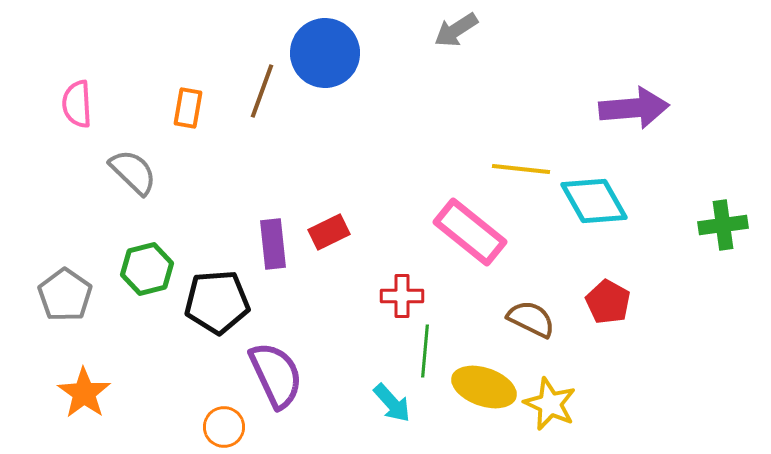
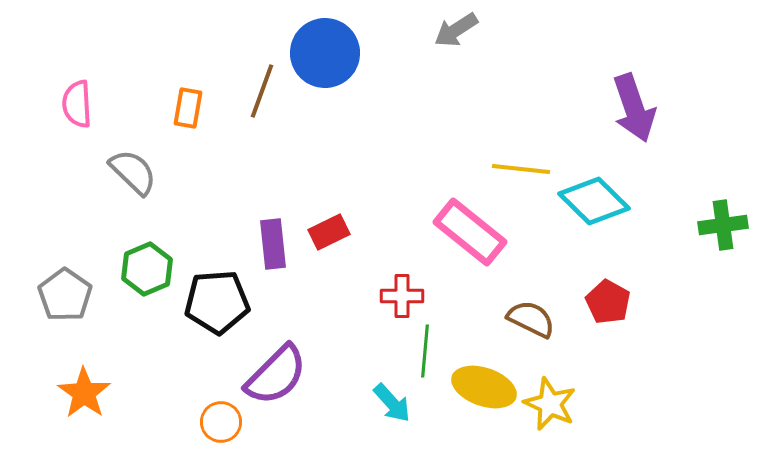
purple arrow: rotated 76 degrees clockwise
cyan diamond: rotated 16 degrees counterclockwise
green hexagon: rotated 9 degrees counterclockwise
purple semicircle: rotated 70 degrees clockwise
orange circle: moved 3 px left, 5 px up
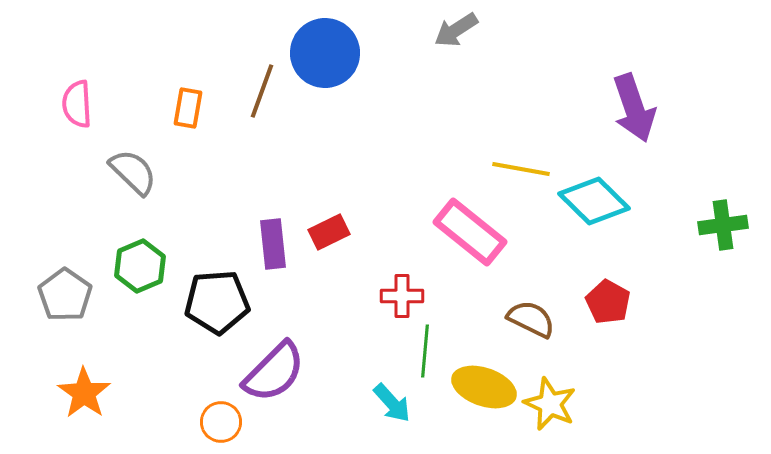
yellow line: rotated 4 degrees clockwise
green hexagon: moved 7 px left, 3 px up
purple semicircle: moved 2 px left, 3 px up
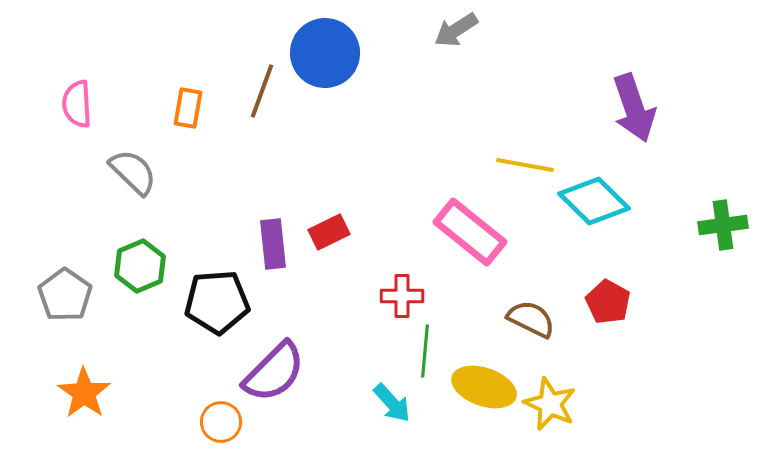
yellow line: moved 4 px right, 4 px up
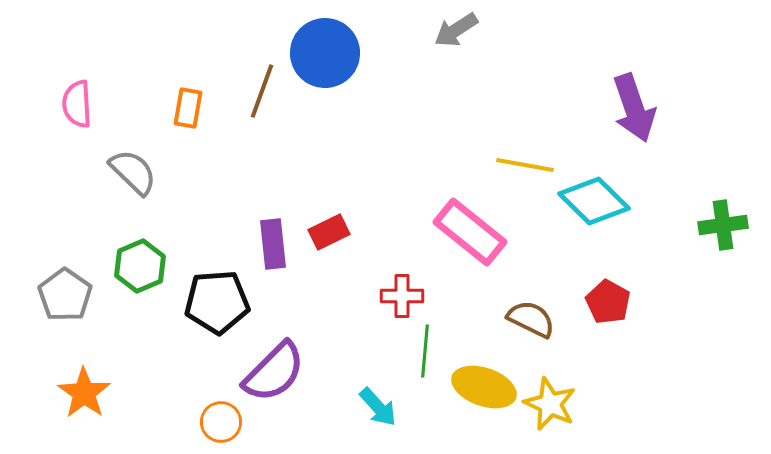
cyan arrow: moved 14 px left, 4 px down
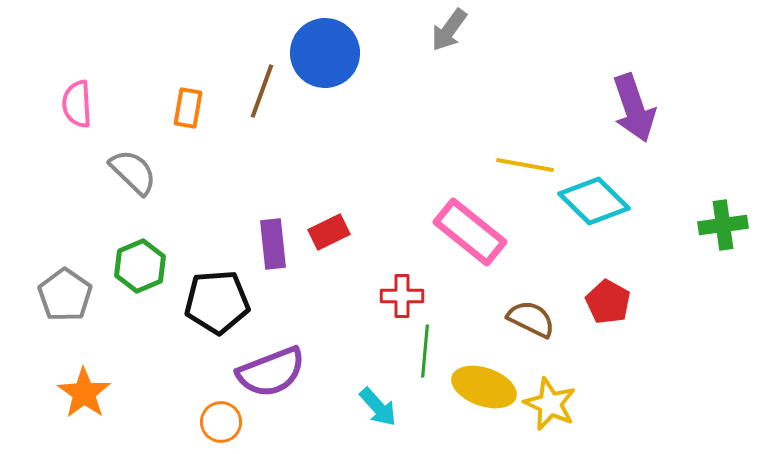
gray arrow: moved 7 px left; rotated 21 degrees counterclockwise
purple semicircle: moved 3 px left; rotated 24 degrees clockwise
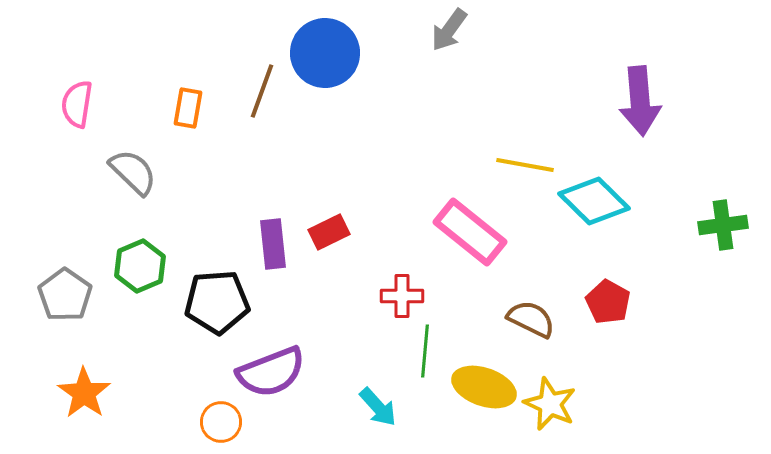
pink semicircle: rotated 12 degrees clockwise
purple arrow: moved 6 px right, 7 px up; rotated 14 degrees clockwise
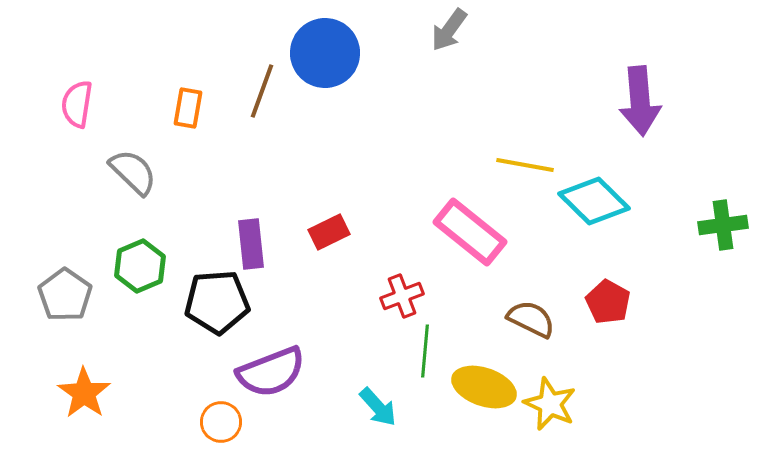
purple rectangle: moved 22 px left
red cross: rotated 21 degrees counterclockwise
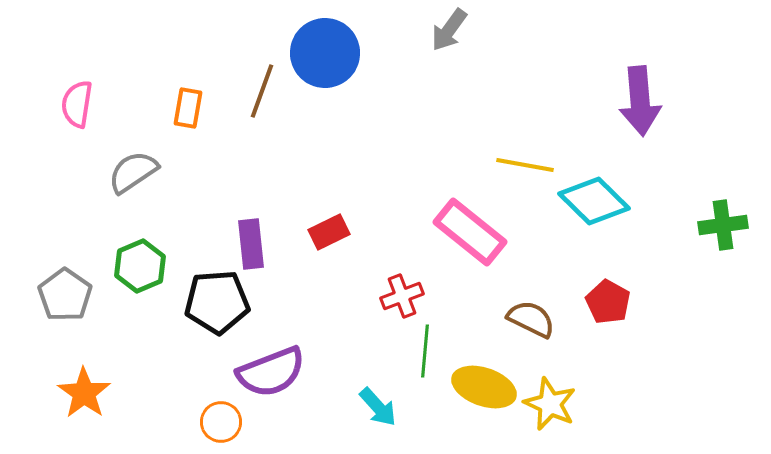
gray semicircle: rotated 78 degrees counterclockwise
